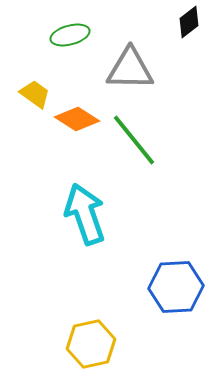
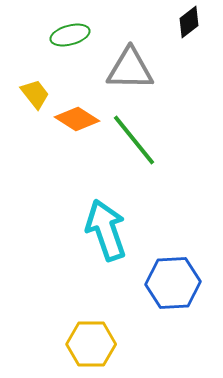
yellow trapezoid: rotated 16 degrees clockwise
cyan arrow: moved 21 px right, 16 px down
blue hexagon: moved 3 px left, 4 px up
yellow hexagon: rotated 12 degrees clockwise
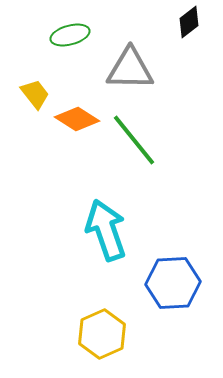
yellow hexagon: moved 11 px right, 10 px up; rotated 24 degrees counterclockwise
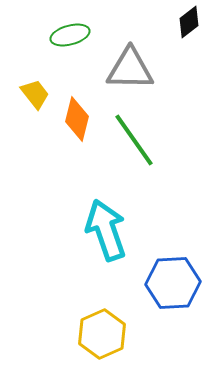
orange diamond: rotated 72 degrees clockwise
green line: rotated 4 degrees clockwise
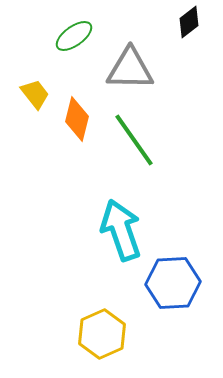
green ellipse: moved 4 px right, 1 px down; rotated 21 degrees counterclockwise
cyan arrow: moved 15 px right
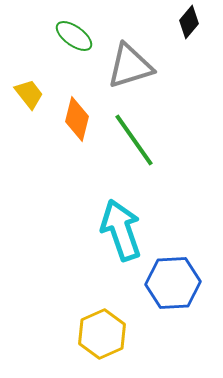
black diamond: rotated 12 degrees counterclockwise
green ellipse: rotated 72 degrees clockwise
gray triangle: moved 3 px up; rotated 18 degrees counterclockwise
yellow trapezoid: moved 6 px left
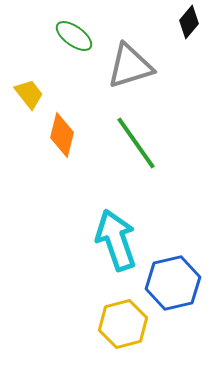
orange diamond: moved 15 px left, 16 px down
green line: moved 2 px right, 3 px down
cyan arrow: moved 5 px left, 10 px down
blue hexagon: rotated 10 degrees counterclockwise
yellow hexagon: moved 21 px right, 10 px up; rotated 9 degrees clockwise
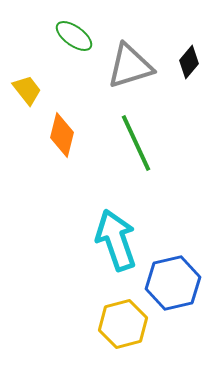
black diamond: moved 40 px down
yellow trapezoid: moved 2 px left, 4 px up
green line: rotated 10 degrees clockwise
